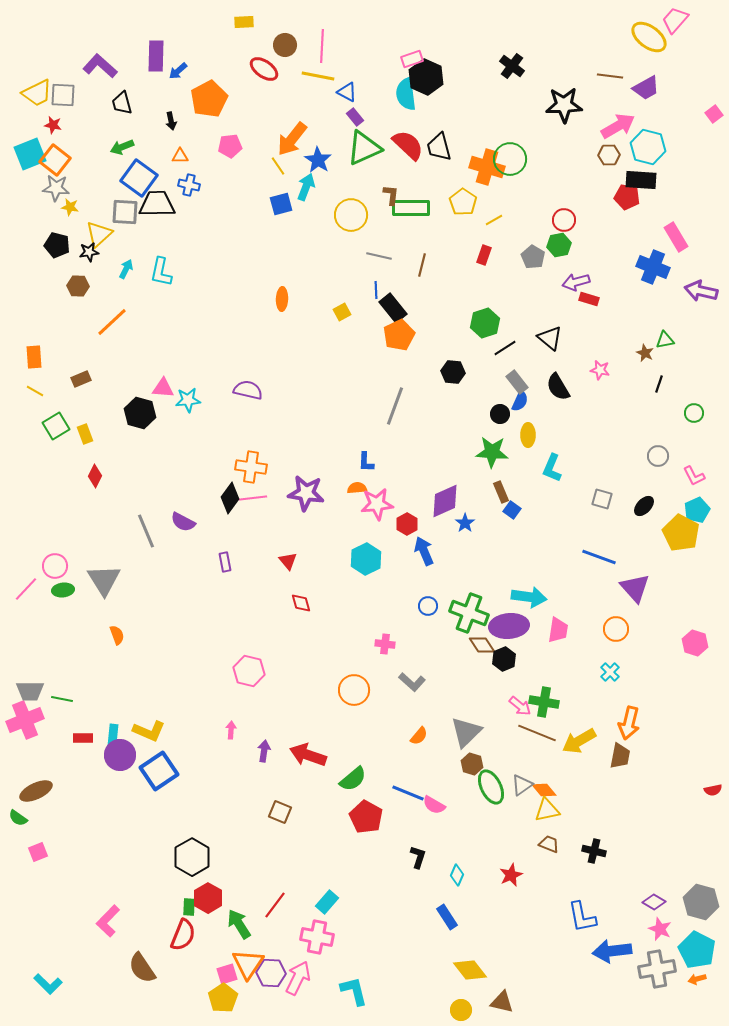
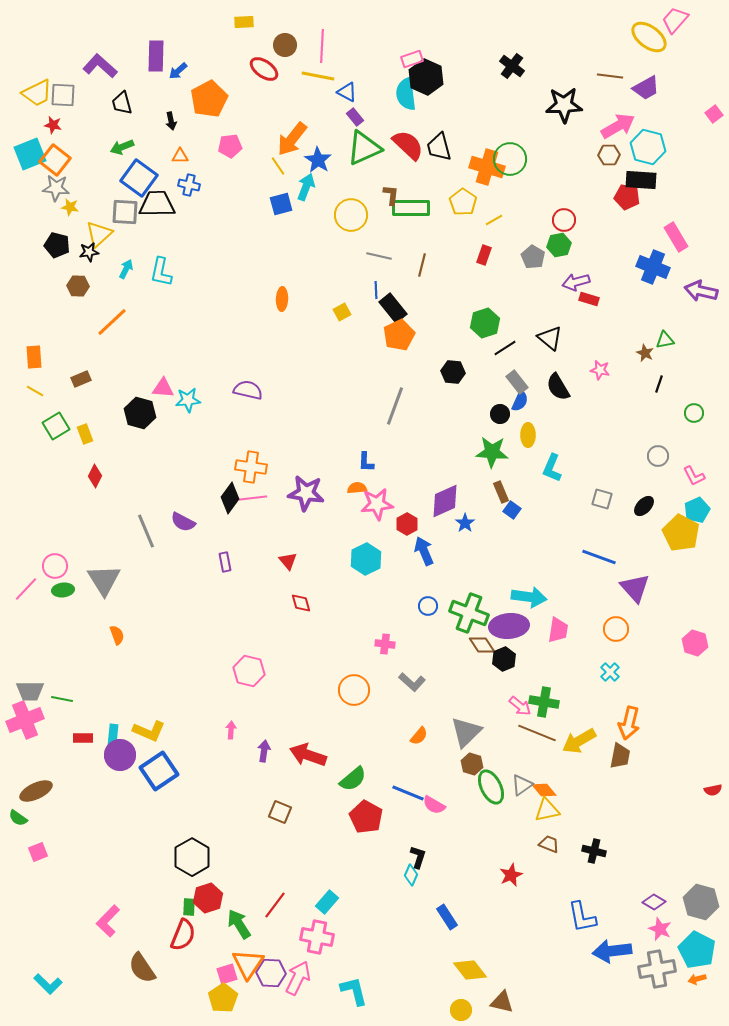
cyan diamond at (457, 875): moved 46 px left
red hexagon at (208, 898): rotated 12 degrees clockwise
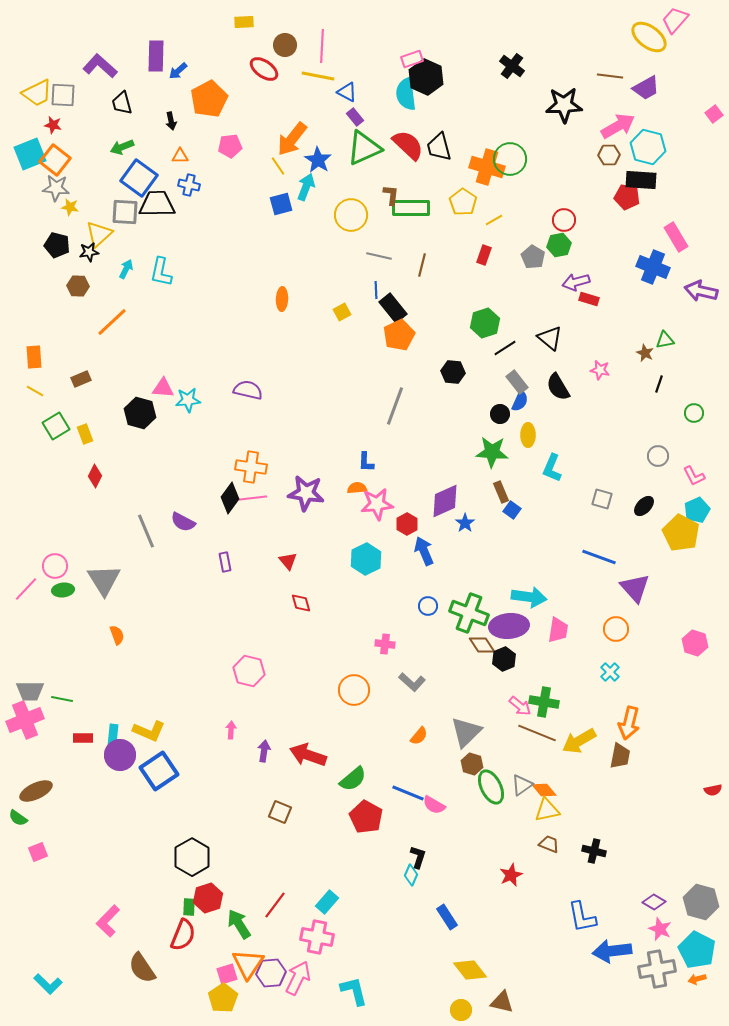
purple hexagon at (271, 973): rotated 8 degrees counterclockwise
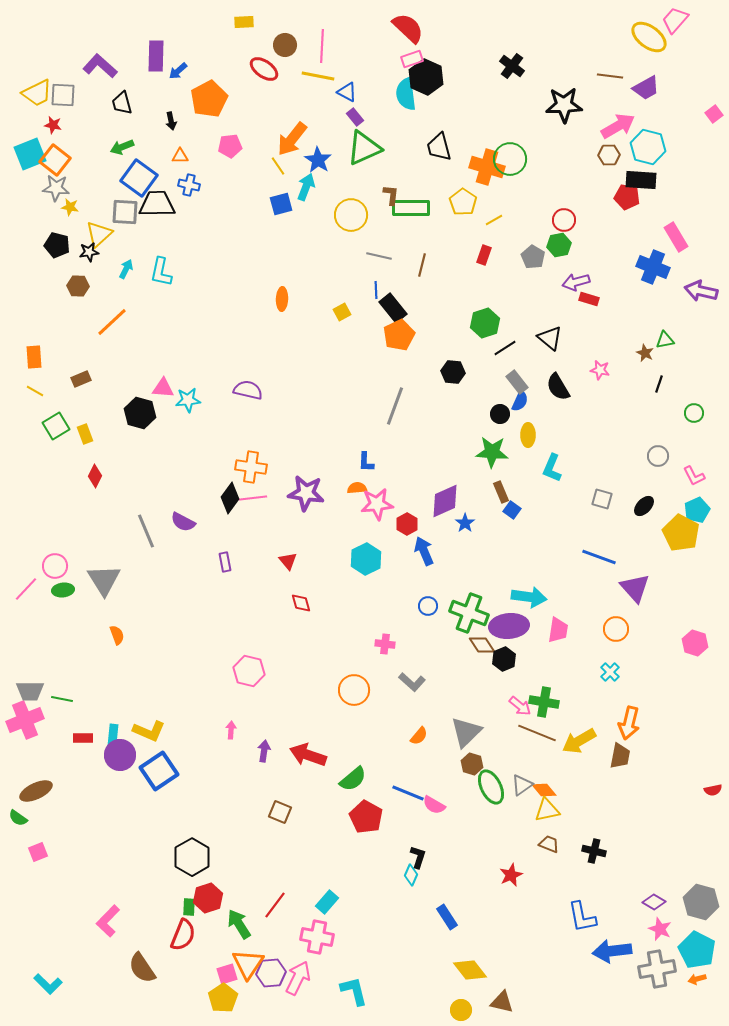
red semicircle at (408, 145): moved 117 px up
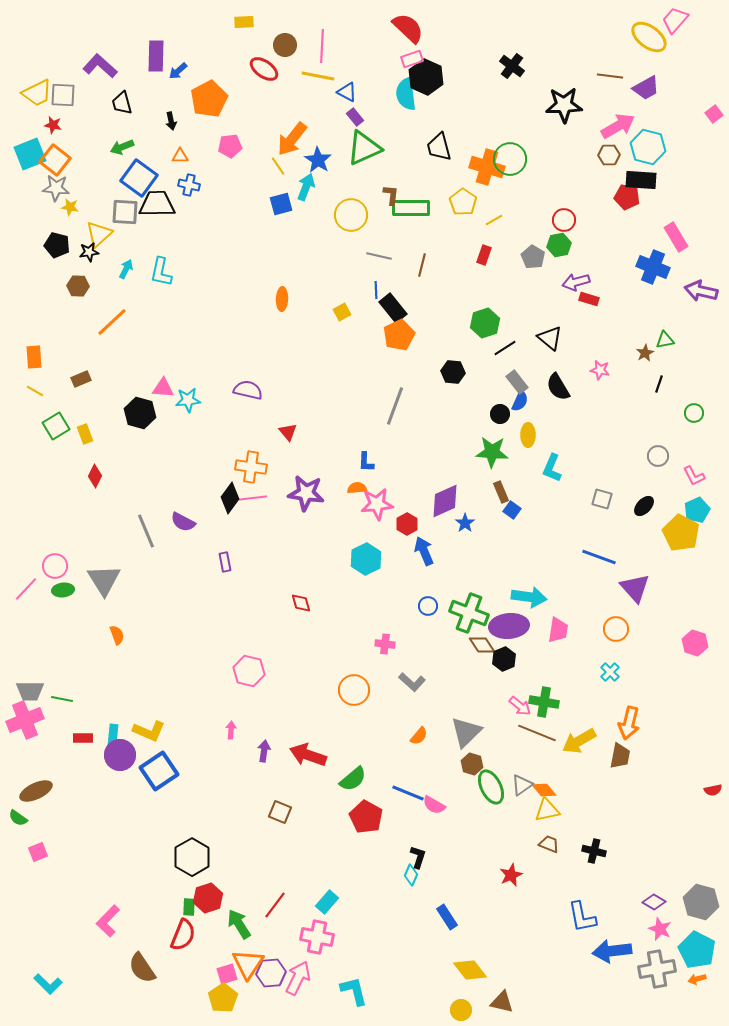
brown star at (645, 353): rotated 18 degrees clockwise
red triangle at (288, 561): moved 129 px up
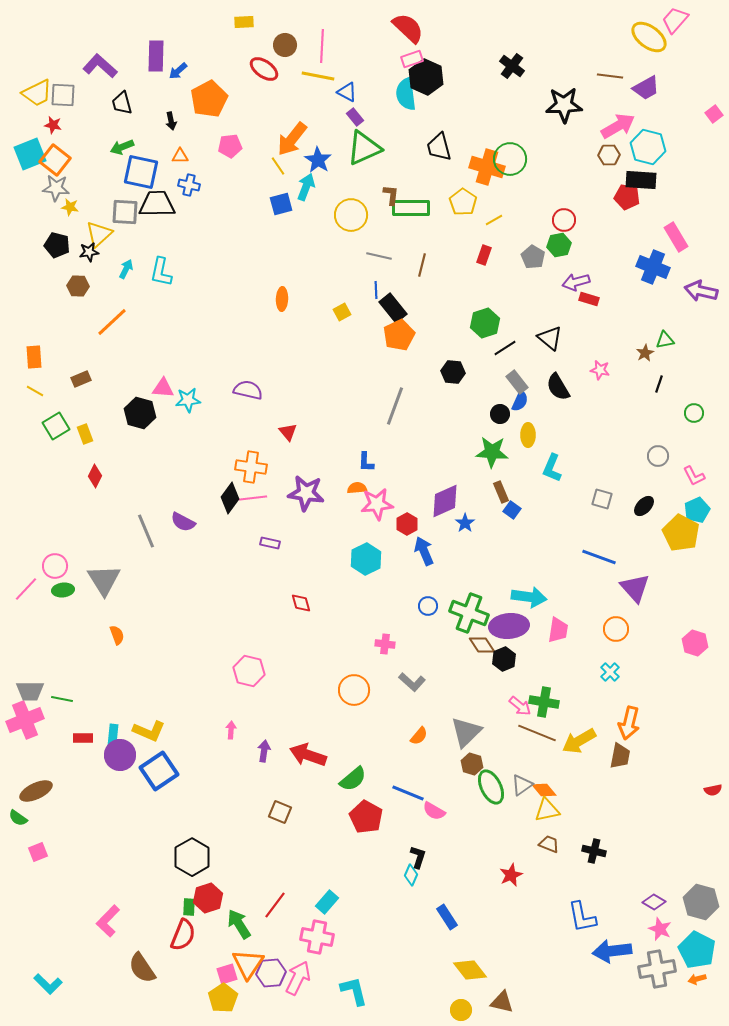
blue square at (139, 178): moved 2 px right, 6 px up; rotated 24 degrees counterclockwise
purple rectangle at (225, 562): moved 45 px right, 19 px up; rotated 66 degrees counterclockwise
pink semicircle at (434, 805): moved 6 px down
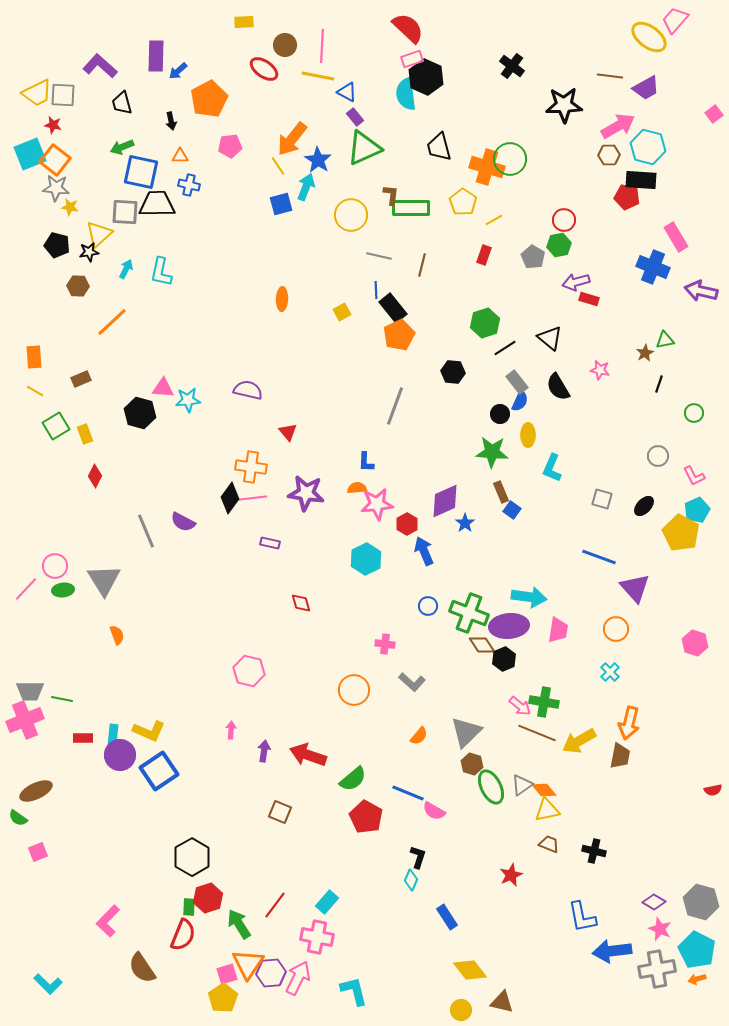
cyan diamond at (411, 875): moved 5 px down
